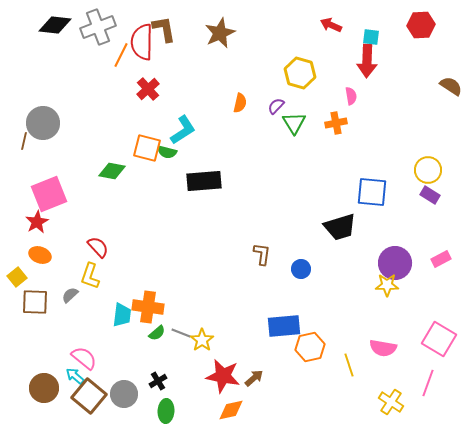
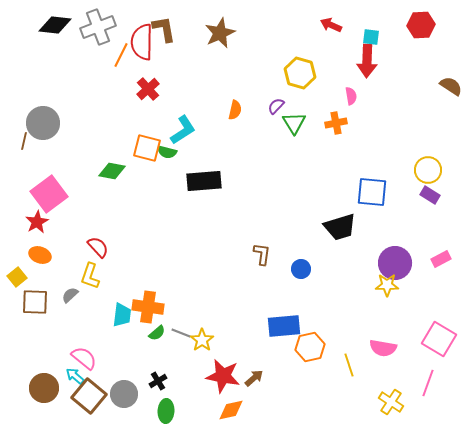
orange semicircle at (240, 103): moved 5 px left, 7 px down
pink square at (49, 194): rotated 15 degrees counterclockwise
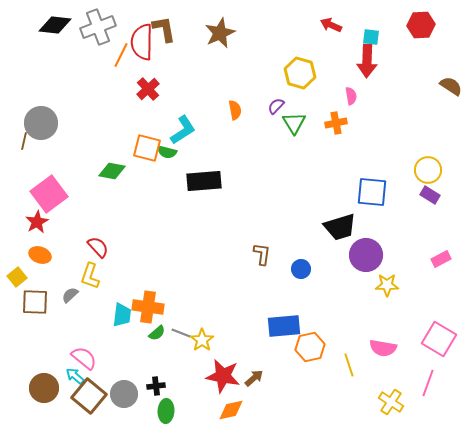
orange semicircle at (235, 110): rotated 24 degrees counterclockwise
gray circle at (43, 123): moved 2 px left
purple circle at (395, 263): moved 29 px left, 8 px up
black cross at (158, 381): moved 2 px left, 5 px down; rotated 24 degrees clockwise
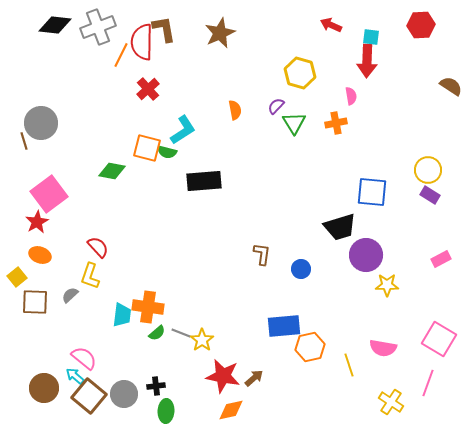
brown line at (24, 141): rotated 30 degrees counterclockwise
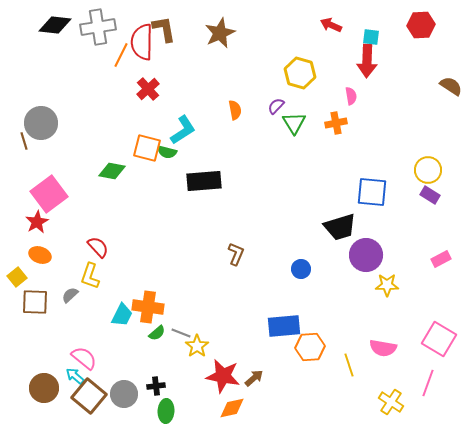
gray cross at (98, 27): rotated 12 degrees clockwise
brown L-shape at (262, 254): moved 26 px left; rotated 15 degrees clockwise
cyan trapezoid at (122, 315): rotated 20 degrees clockwise
yellow star at (202, 340): moved 5 px left, 6 px down
orange hexagon at (310, 347): rotated 8 degrees clockwise
orange diamond at (231, 410): moved 1 px right, 2 px up
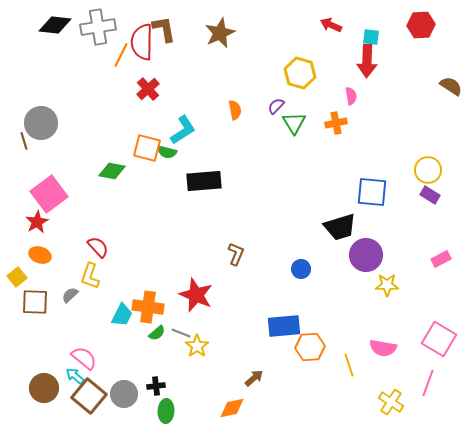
red star at (223, 376): moved 27 px left, 81 px up; rotated 12 degrees clockwise
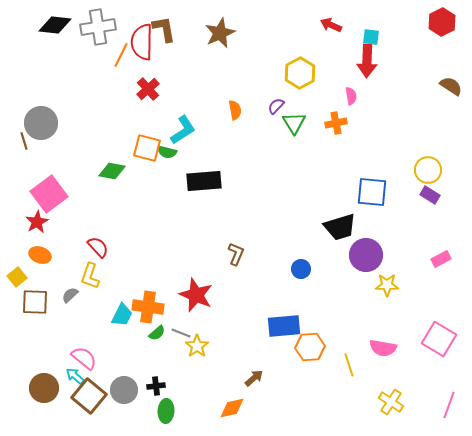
red hexagon at (421, 25): moved 21 px right, 3 px up; rotated 24 degrees counterclockwise
yellow hexagon at (300, 73): rotated 16 degrees clockwise
pink line at (428, 383): moved 21 px right, 22 px down
gray circle at (124, 394): moved 4 px up
